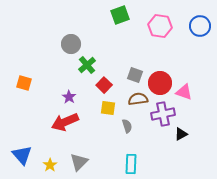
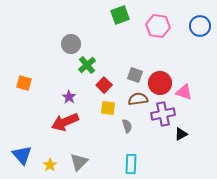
pink hexagon: moved 2 px left
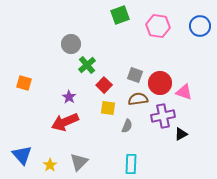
purple cross: moved 2 px down
gray semicircle: rotated 40 degrees clockwise
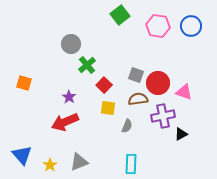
green square: rotated 18 degrees counterclockwise
blue circle: moved 9 px left
gray square: moved 1 px right
red circle: moved 2 px left
gray triangle: rotated 24 degrees clockwise
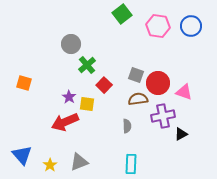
green square: moved 2 px right, 1 px up
yellow square: moved 21 px left, 4 px up
gray semicircle: rotated 24 degrees counterclockwise
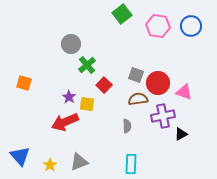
blue triangle: moved 2 px left, 1 px down
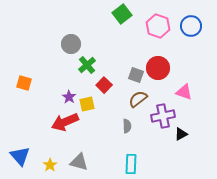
pink hexagon: rotated 10 degrees clockwise
red circle: moved 15 px up
brown semicircle: rotated 30 degrees counterclockwise
yellow square: rotated 21 degrees counterclockwise
gray triangle: rotated 36 degrees clockwise
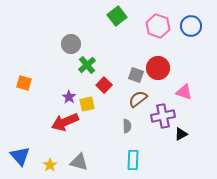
green square: moved 5 px left, 2 px down
cyan rectangle: moved 2 px right, 4 px up
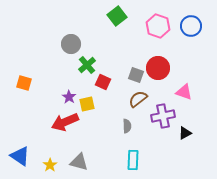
red square: moved 1 px left, 3 px up; rotated 21 degrees counterclockwise
black triangle: moved 4 px right, 1 px up
blue triangle: rotated 15 degrees counterclockwise
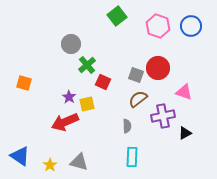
cyan rectangle: moved 1 px left, 3 px up
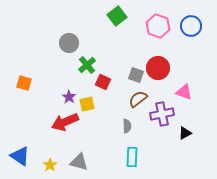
gray circle: moved 2 px left, 1 px up
purple cross: moved 1 px left, 2 px up
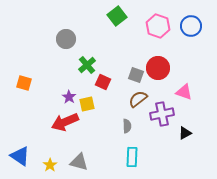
gray circle: moved 3 px left, 4 px up
